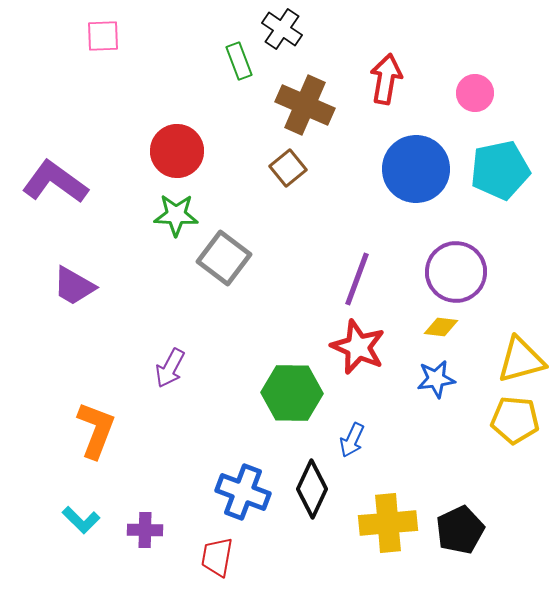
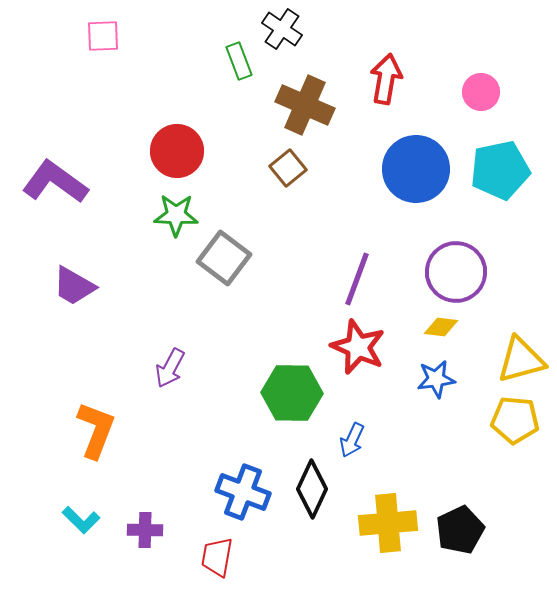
pink circle: moved 6 px right, 1 px up
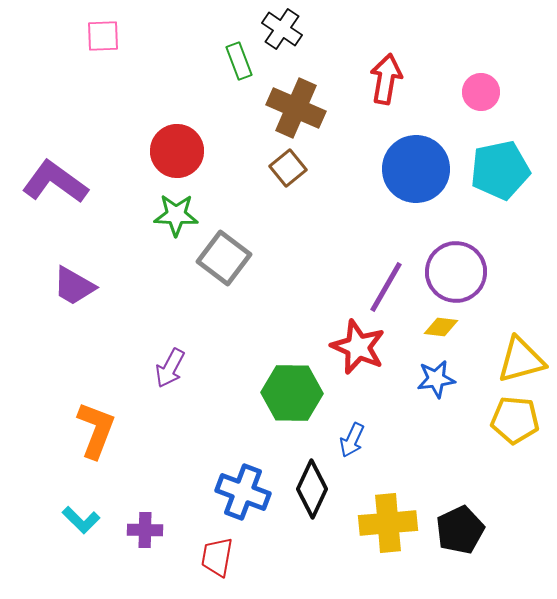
brown cross: moved 9 px left, 3 px down
purple line: moved 29 px right, 8 px down; rotated 10 degrees clockwise
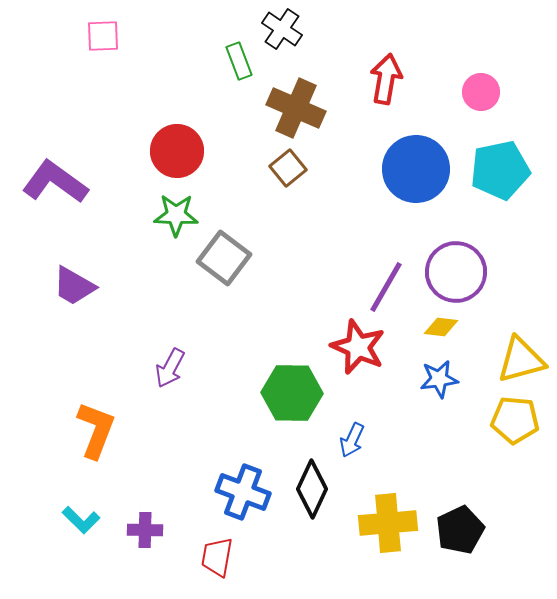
blue star: moved 3 px right
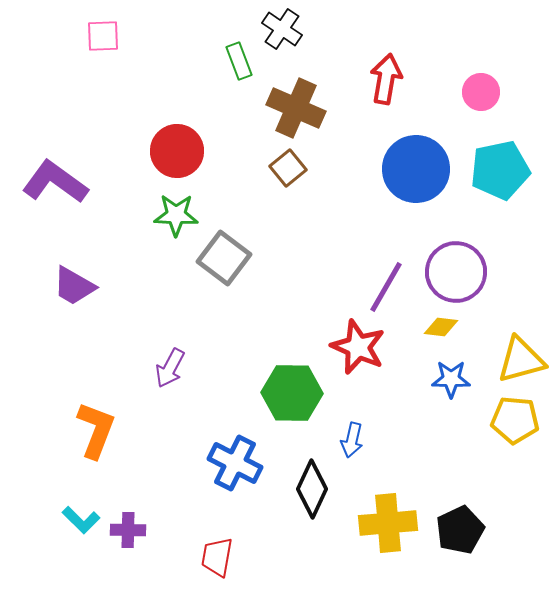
blue star: moved 12 px right; rotated 9 degrees clockwise
blue arrow: rotated 12 degrees counterclockwise
blue cross: moved 8 px left, 29 px up; rotated 6 degrees clockwise
purple cross: moved 17 px left
